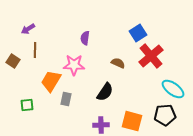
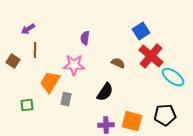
blue square: moved 3 px right, 2 px up
red cross: rotated 10 degrees counterclockwise
orange trapezoid: moved 1 px left, 1 px down
cyan ellipse: moved 12 px up
purple cross: moved 5 px right
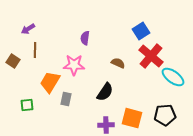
orange square: moved 3 px up
